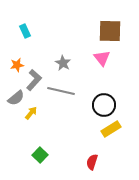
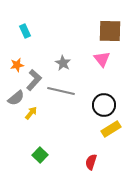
pink triangle: moved 1 px down
red semicircle: moved 1 px left
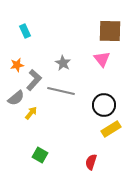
green square: rotated 14 degrees counterclockwise
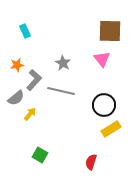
yellow arrow: moved 1 px left, 1 px down
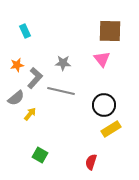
gray star: rotated 28 degrees counterclockwise
gray L-shape: moved 1 px right, 2 px up
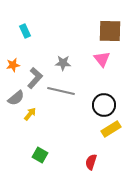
orange star: moved 4 px left
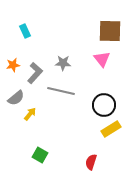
gray L-shape: moved 5 px up
